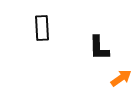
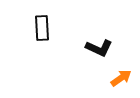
black L-shape: rotated 64 degrees counterclockwise
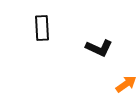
orange arrow: moved 5 px right, 6 px down
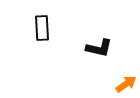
black L-shape: rotated 12 degrees counterclockwise
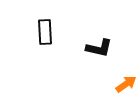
black rectangle: moved 3 px right, 4 px down
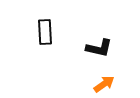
orange arrow: moved 22 px left
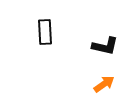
black L-shape: moved 6 px right, 2 px up
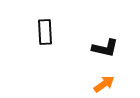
black L-shape: moved 2 px down
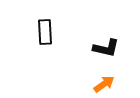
black L-shape: moved 1 px right
